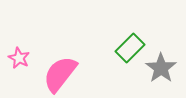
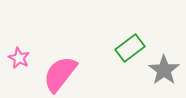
green rectangle: rotated 8 degrees clockwise
gray star: moved 3 px right, 2 px down
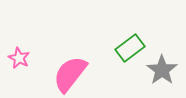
gray star: moved 2 px left
pink semicircle: moved 10 px right
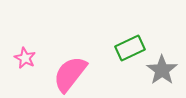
green rectangle: rotated 12 degrees clockwise
pink star: moved 6 px right
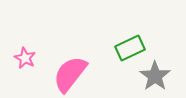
gray star: moved 7 px left, 6 px down
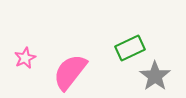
pink star: rotated 20 degrees clockwise
pink semicircle: moved 2 px up
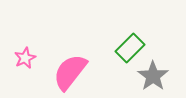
green rectangle: rotated 20 degrees counterclockwise
gray star: moved 2 px left
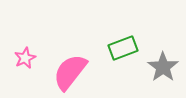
green rectangle: moved 7 px left; rotated 24 degrees clockwise
gray star: moved 10 px right, 9 px up
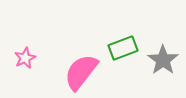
gray star: moved 7 px up
pink semicircle: moved 11 px right
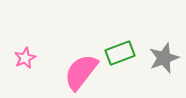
green rectangle: moved 3 px left, 5 px down
gray star: moved 1 px right, 2 px up; rotated 16 degrees clockwise
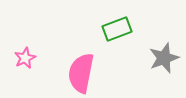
green rectangle: moved 3 px left, 24 px up
pink semicircle: moved 1 px down; rotated 27 degrees counterclockwise
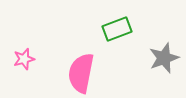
pink star: moved 1 px left, 1 px down; rotated 10 degrees clockwise
